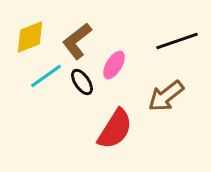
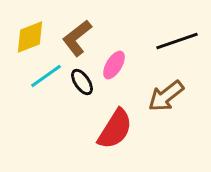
brown L-shape: moved 3 px up
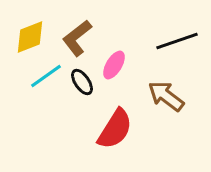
brown arrow: rotated 75 degrees clockwise
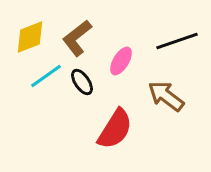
pink ellipse: moved 7 px right, 4 px up
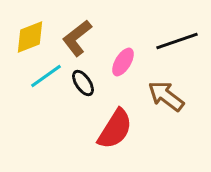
pink ellipse: moved 2 px right, 1 px down
black ellipse: moved 1 px right, 1 px down
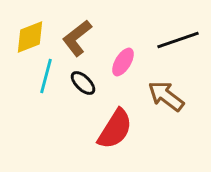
black line: moved 1 px right, 1 px up
cyan line: rotated 40 degrees counterclockwise
black ellipse: rotated 12 degrees counterclockwise
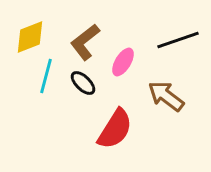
brown L-shape: moved 8 px right, 4 px down
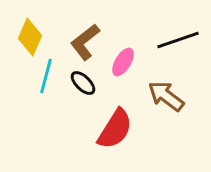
yellow diamond: rotated 45 degrees counterclockwise
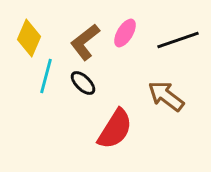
yellow diamond: moved 1 px left, 1 px down
pink ellipse: moved 2 px right, 29 px up
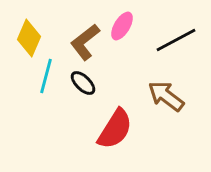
pink ellipse: moved 3 px left, 7 px up
black line: moved 2 px left; rotated 9 degrees counterclockwise
